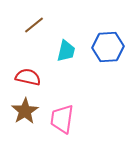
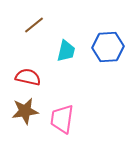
brown star: rotated 24 degrees clockwise
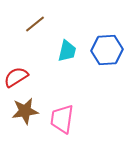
brown line: moved 1 px right, 1 px up
blue hexagon: moved 1 px left, 3 px down
cyan trapezoid: moved 1 px right
red semicircle: moved 12 px left; rotated 45 degrees counterclockwise
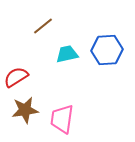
brown line: moved 8 px right, 2 px down
cyan trapezoid: moved 3 px down; rotated 115 degrees counterclockwise
brown star: moved 1 px up
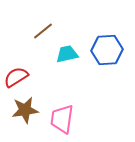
brown line: moved 5 px down
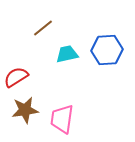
brown line: moved 3 px up
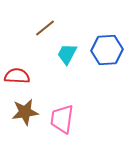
brown line: moved 2 px right
cyan trapezoid: rotated 50 degrees counterclockwise
red semicircle: moved 1 px right, 1 px up; rotated 35 degrees clockwise
brown star: moved 2 px down
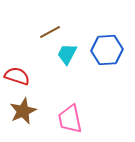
brown line: moved 5 px right, 4 px down; rotated 10 degrees clockwise
red semicircle: rotated 15 degrees clockwise
brown star: moved 2 px left, 1 px up; rotated 16 degrees counterclockwise
pink trapezoid: moved 8 px right; rotated 20 degrees counterclockwise
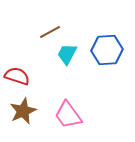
pink trapezoid: moved 2 px left, 4 px up; rotated 24 degrees counterclockwise
